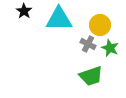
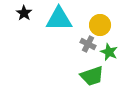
black star: moved 2 px down
green star: moved 1 px left, 4 px down
green trapezoid: moved 1 px right
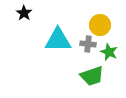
cyan triangle: moved 1 px left, 21 px down
gray cross: rotated 21 degrees counterclockwise
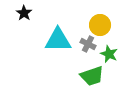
gray cross: rotated 21 degrees clockwise
green star: moved 2 px down
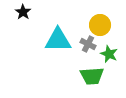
black star: moved 1 px left, 1 px up
green trapezoid: rotated 15 degrees clockwise
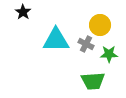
cyan triangle: moved 2 px left
gray cross: moved 2 px left
green star: rotated 24 degrees counterclockwise
green trapezoid: moved 1 px right, 5 px down
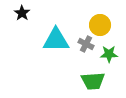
black star: moved 1 px left, 1 px down
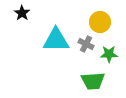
yellow circle: moved 3 px up
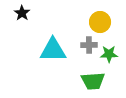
cyan triangle: moved 3 px left, 10 px down
gray cross: moved 3 px right, 1 px down; rotated 28 degrees counterclockwise
